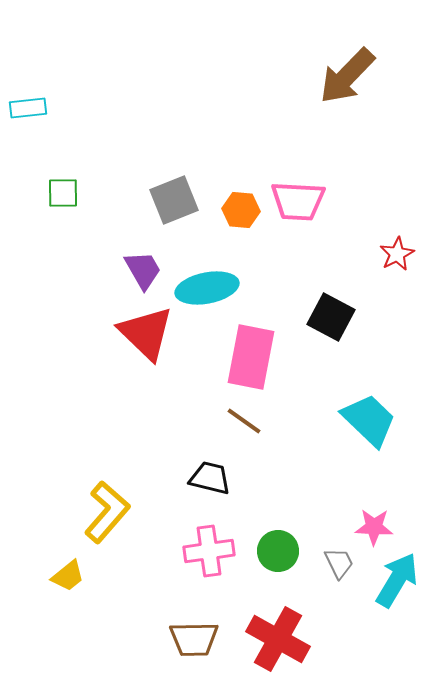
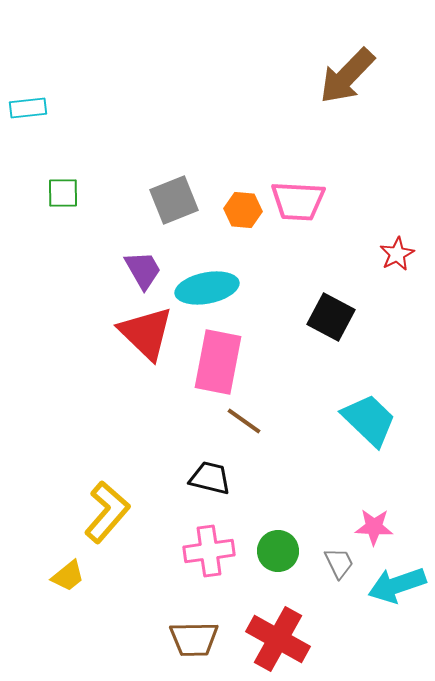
orange hexagon: moved 2 px right
pink rectangle: moved 33 px left, 5 px down
cyan arrow: moved 5 px down; rotated 140 degrees counterclockwise
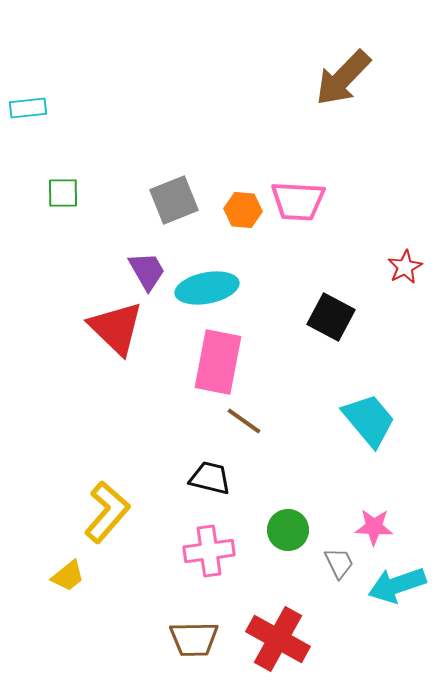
brown arrow: moved 4 px left, 2 px down
red star: moved 8 px right, 13 px down
purple trapezoid: moved 4 px right, 1 px down
red triangle: moved 30 px left, 5 px up
cyan trapezoid: rotated 6 degrees clockwise
green circle: moved 10 px right, 21 px up
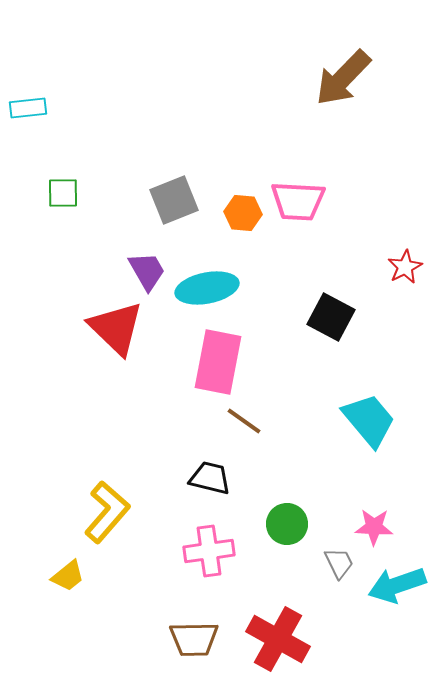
orange hexagon: moved 3 px down
green circle: moved 1 px left, 6 px up
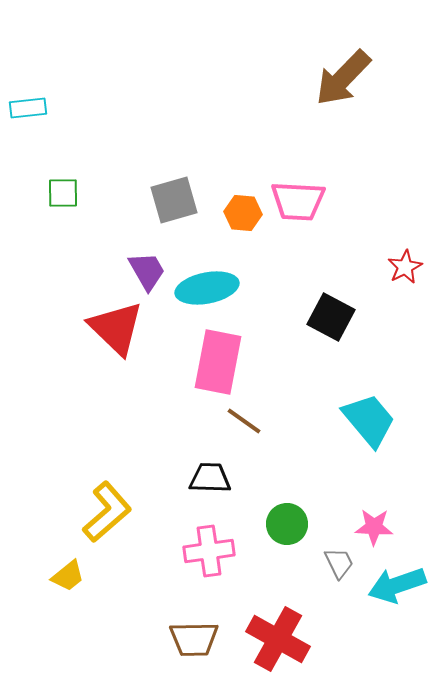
gray square: rotated 6 degrees clockwise
black trapezoid: rotated 12 degrees counterclockwise
yellow L-shape: rotated 8 degrees clockwise
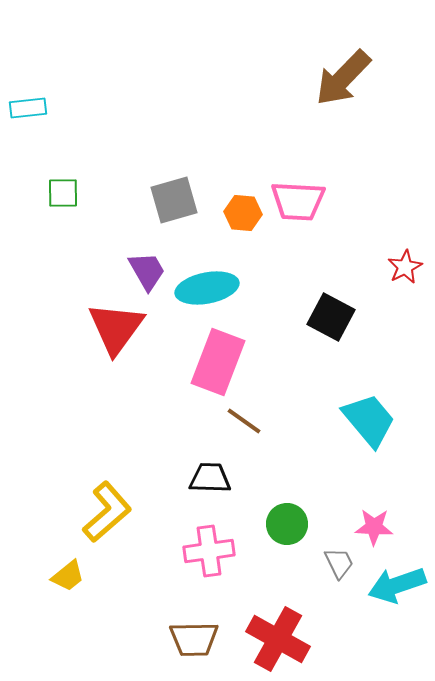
red triangle: rotated 22 degrees clockwise
pink rectangle: rotated 10 degrees clockwise
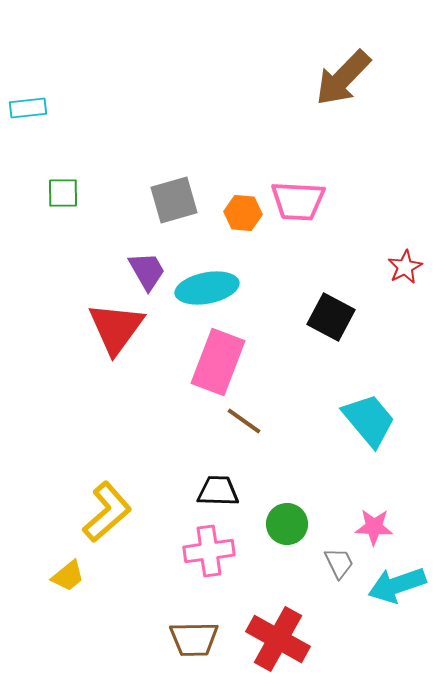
black trapezoid: moved 8 px right, 13 px down
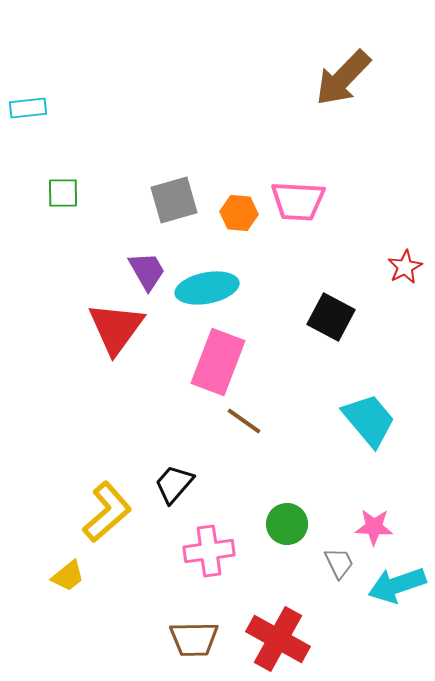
orange hexagon: moved 4 px left
black trapezoid: moved 44 px left, 7 px up; rotated 51 degrees counterclockwise
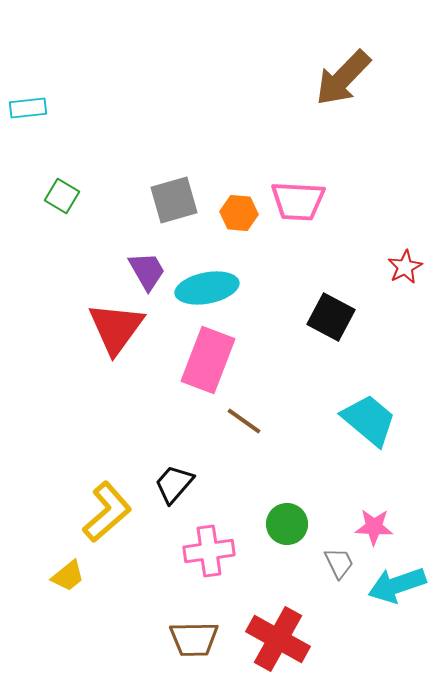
green square: moved 1 px left, 3 px down; rotated 32 degrees clockwise
pink rectangle: moved 10 px left, 2 px up
cyan trapezoid: rotated 10 degrees counterclockwise
